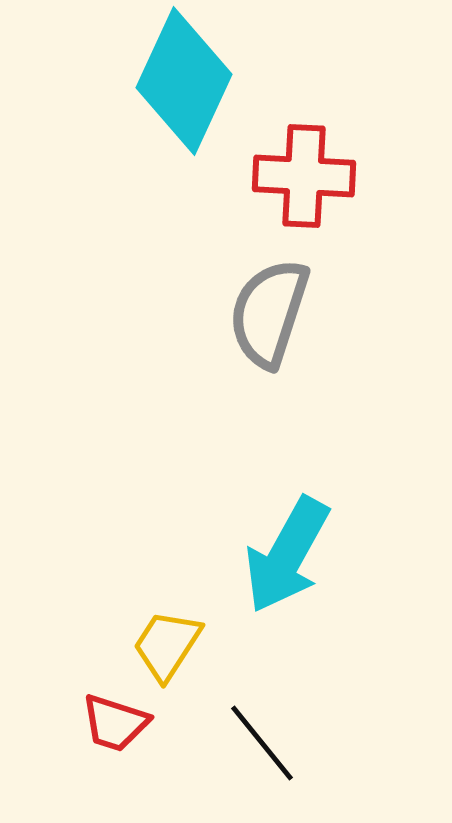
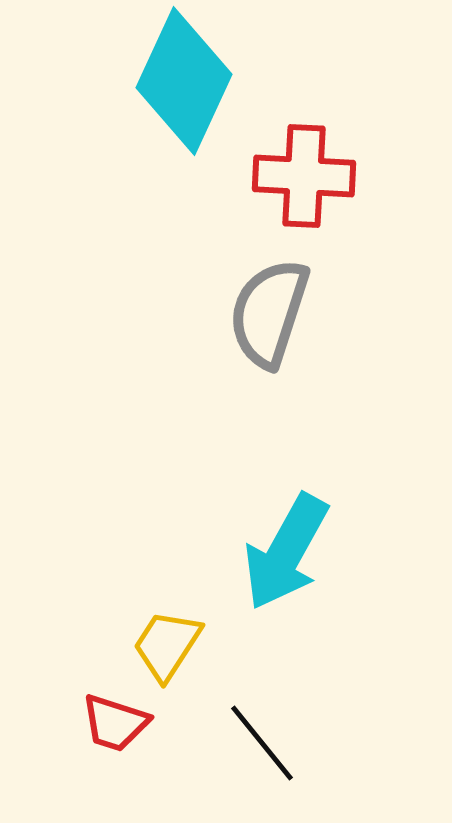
cyan arrow: moved 1 px left, 3 px up
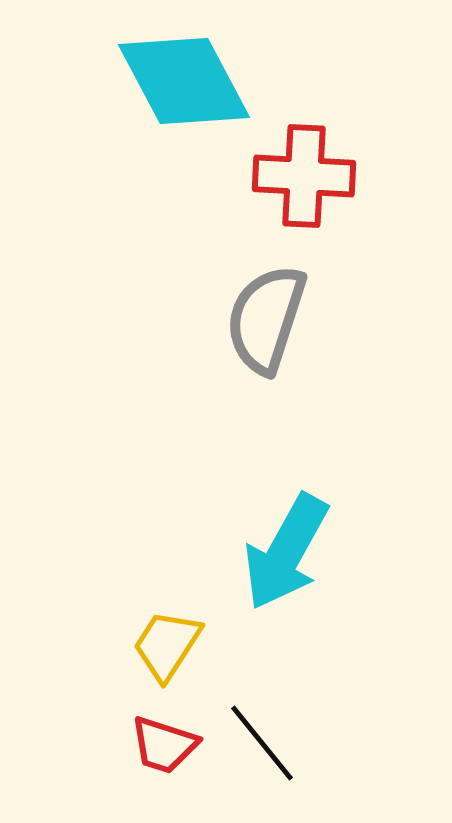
cyan diamond: rotated 53 degrees counterclockwise
gray semicircle: moved 3 px left, 6 px down
red trapezoid: moved 49 px right, 22 px down
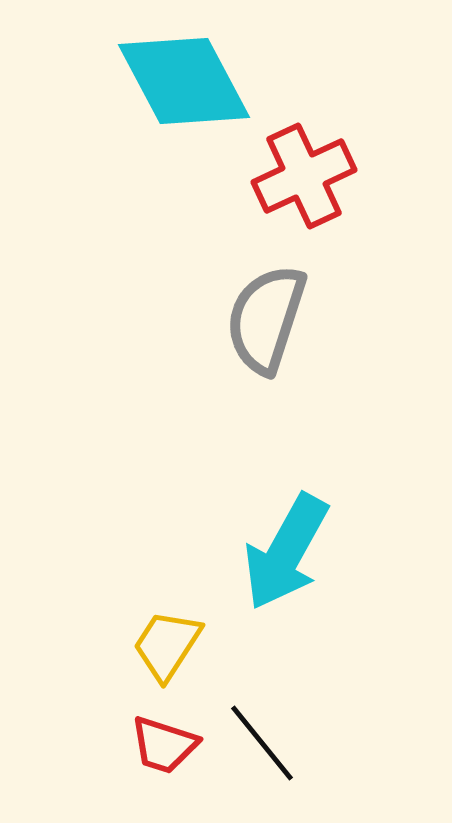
red cross: rotated 28 degrees counterclockwise
